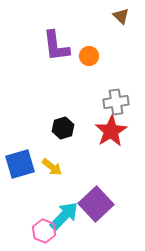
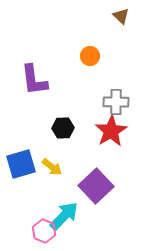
purple L-shape: moved 22 px left, 34 px down
orange circle: moved 1 px right
gray cross: rotated 10 degrees clockwise
black hexagon: rotated 15 degrees clockwise
blue square: moved 1 px right
purple square: moved 18 px up
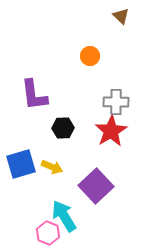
purple L-shape: moved 15 px down
yellow arrow: rotated 15 degrees counterclockwise
cyan arrow: rotated 76 degrees counterclockwise
pink hexagon: moved 4 px right, 2 px down
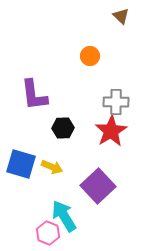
blue square: rotated 32 degrees clockwise
purple square: moved 2 px right
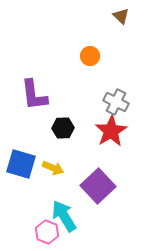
gray cross: rotated 25 degrees clockwise
yellow arrow: moved 1 px right, 1 px down
pink hexagon: moved 1 px left, 1 px up
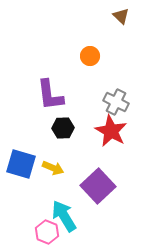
purple L-shape: moved 16 px right
red star: rotated 12 degrees counterclockwise
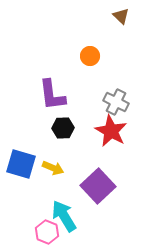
purple L-shape: moved 2 px right
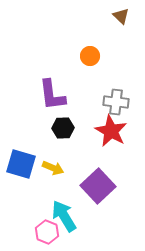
gray cross: rotated 20 degrees counterclockwise
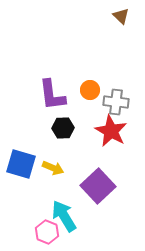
orange circle: moved 34 px down
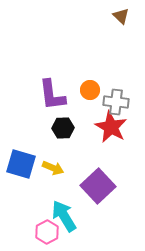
red star: moved 4 px up
pink hexagon: rotated 10 degrees clockwise
